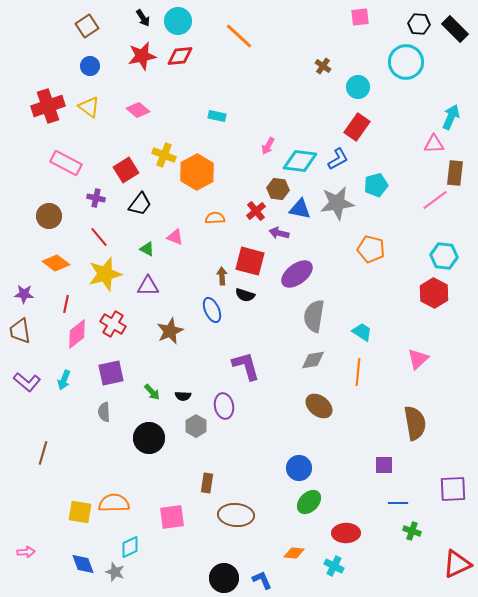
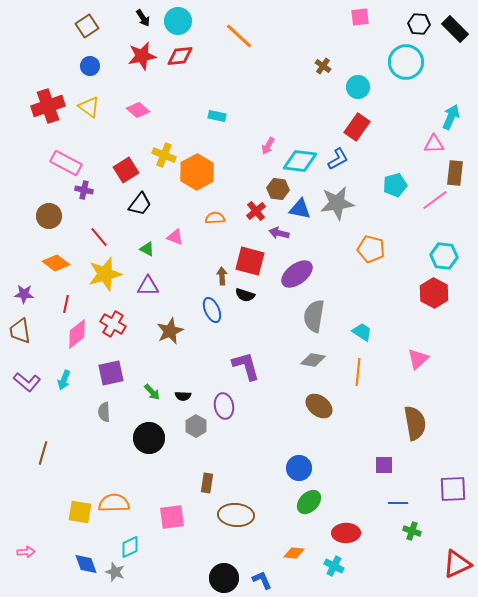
cyan pentagon at (376, 185): moved 19 px right
purple cross at (96, 198): moved 12 px left, 8 px up
gray diamond at (313, 360): rotated 20 degrees clockwise
blue diamond at (83, 564): moved 3 px right
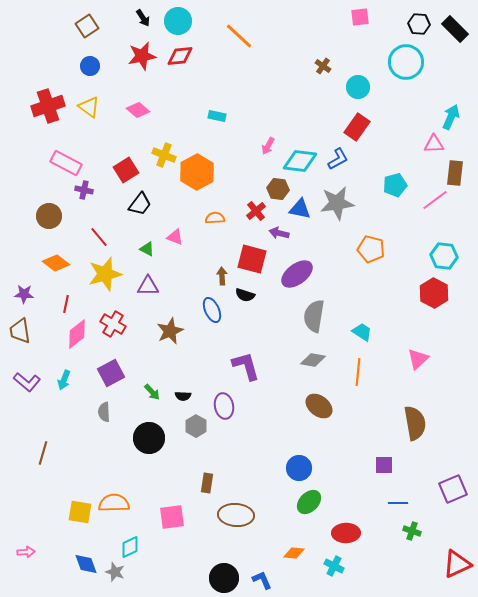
red square at (250, 261): moved 2 px right, 2 px up
purple square at (111, 373): rotated 16 degrees counterclockwise
purple square at (453, 489): rotated 20 degrees counterclockwise
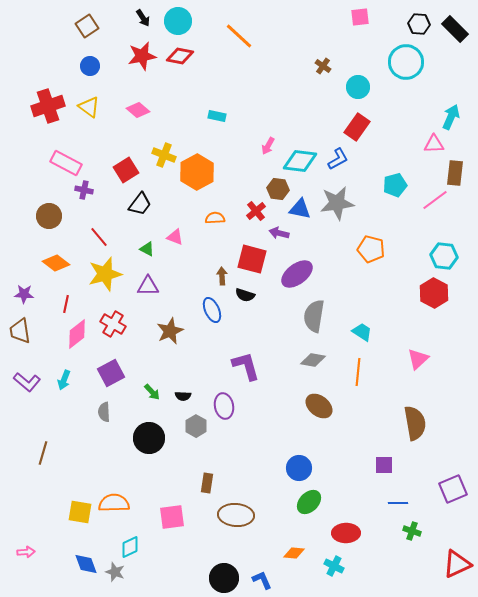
red diamond at (180, 56): rotated 16 degrees clockwise
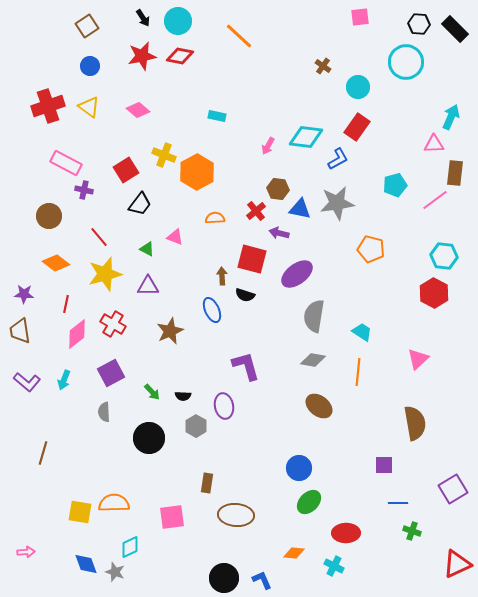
cyan diamond at (300, 161): moved 6 px right, 24 px up
purple square at (453, 489): rotated 8 degrees counterclockwise
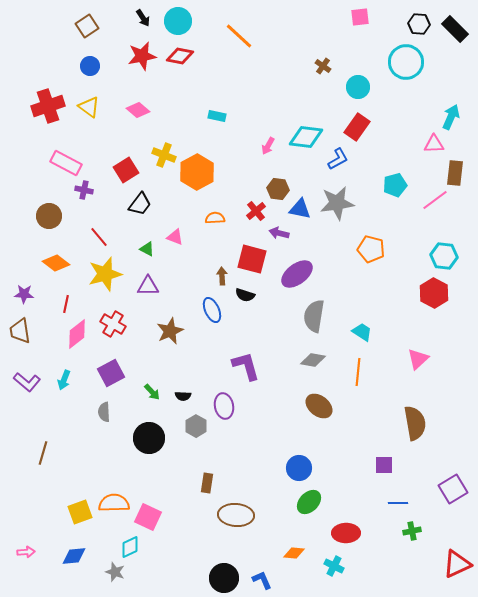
yellow square at (80, 512): rotated 30 degrees counterclockwise
pink square at (172, 517): moved 24 px left; rotated 32 degrees clockwise
green cross at (412, 531): rotated 30 degrees counterclockwise
blue diamond at (86, 564): moved 12 px left, 8 px up; rotated 75 degrees counterclockwise
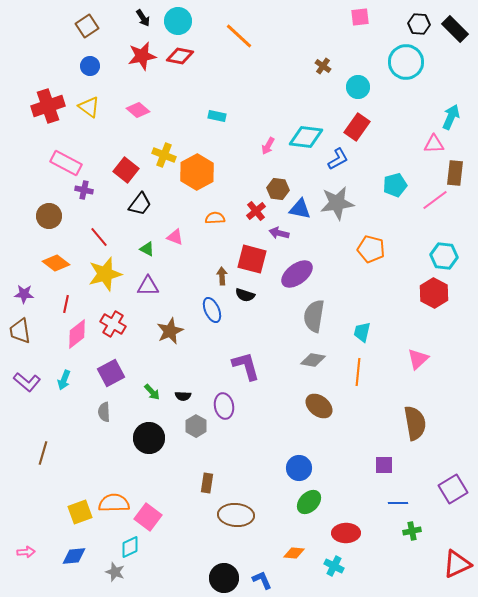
red square at (126, 170): rotated 20 degrees counterclockwise
cyan trapezoid at (362, 332): rotated 110 degrees counterclockwise
pink square at (148, 517): rotated 12 degrees clockwise
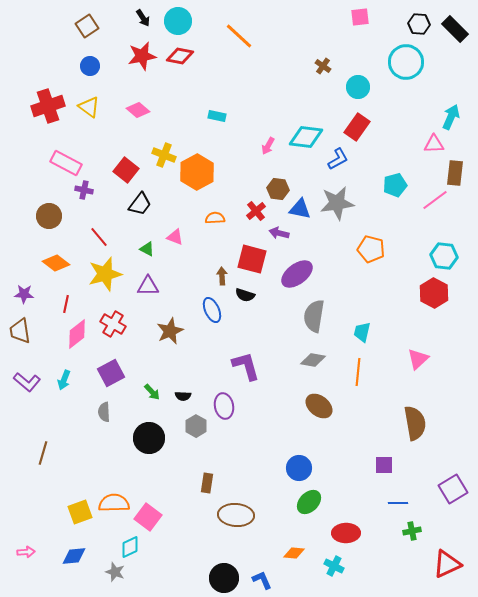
red triangle at (457, 564): moved 10 px left
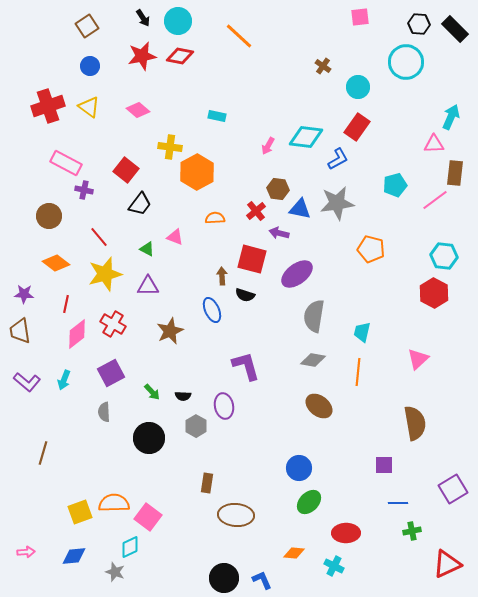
yellow cross at (164, 155): moved 6 px right, 8 px up; rotated 15 degrees counterclockwise
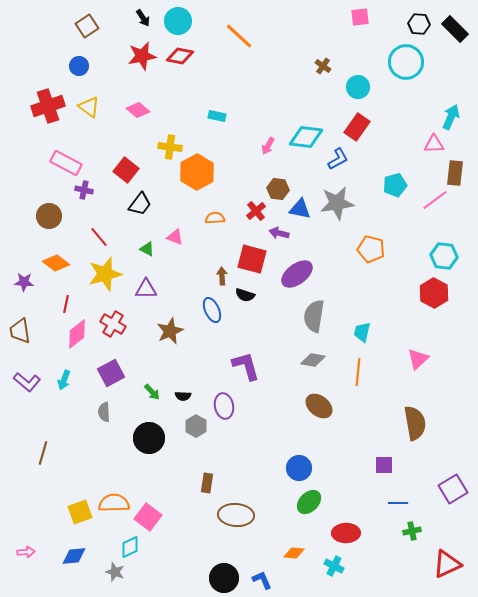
blue circle at (90, 66): moved 11 px left
purple triangle at (148, 286): moved 2 px left, 3 px down
purple star at (24, 294): moved 12 px up
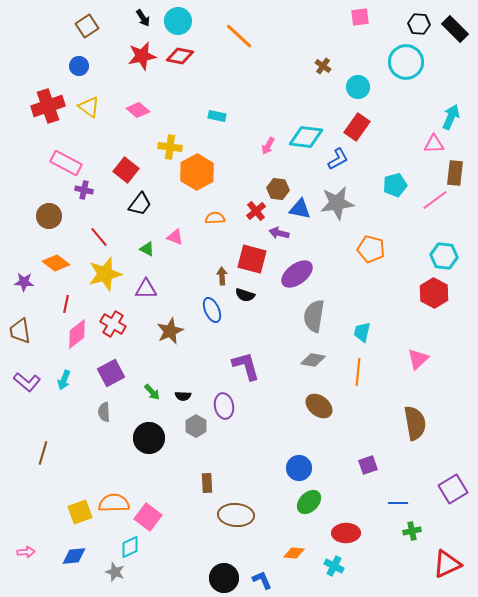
purple square at (384, 465): moved 16 px left; rotated 18 degrees counterclockwise
brown rectangle at (207, 483): rotated 12 degrees counterclockwise
